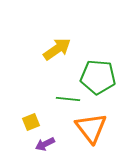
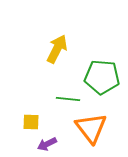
yellow arrow: rotated 28 degrees counterclockwise
green pentagon: moved 4 px right
yellow square: rotated 24 degrees clockwise
purple arrow: moved 2 px right
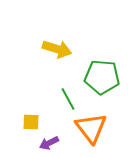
yellow arrow: rotated 80 degrees clockwise
green line: rotated 55 degrees clockwise
purple arrow: moved 2 px right, 1 px up
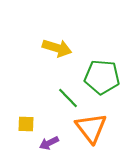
yellow arrow: moved 1 px up
green line: moved 1 px up; rotated 15 degrees counterclockwise
yellow square: moved 5 px left, 2 px down
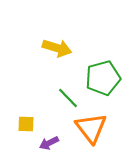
green pentagon: moved 1 px right, 1 px down; rotated 20 degrees counterclockwise
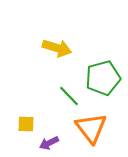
green line: moved 1 px right, 2 px up
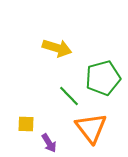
purple arrow: rotated 96 degrees counterclockwise
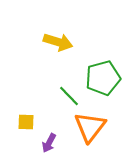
yellow arrow: moved 1 px right, 6 px up
yellow square: moved 2 px up
orange triangle: moved 1 px left, 1 px up; rotated 16 degrees clockwise
purple arrow: rotated 60 degrees clockwise
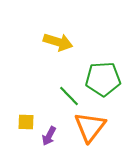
green pentagon: moved 1 px down; rotated 12 degrees clockwise
purple arrow: moved 7 px up
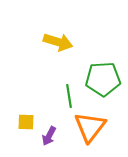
green line: rotated 35 degrees clockwise
